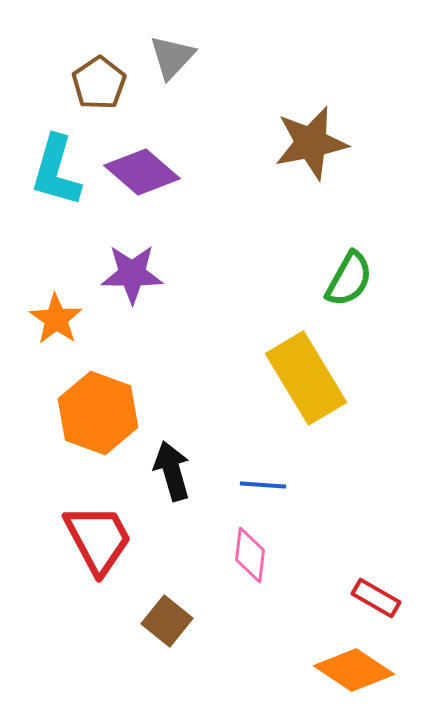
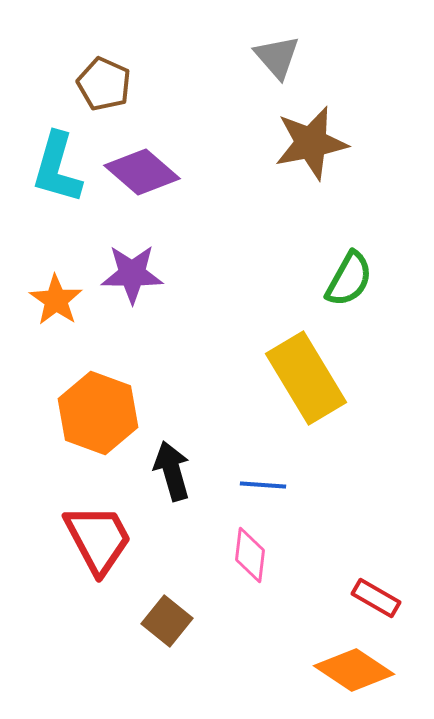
gray triangle: moved 105 px right; rotated 24 degrees counterclockwise
brown pentagon: moved 5 px right, 1 px down; rotated 14 degrees counterclockwise
cyan L-shape: moved 1 px right, 3 px up
orange star: moved 19 px up
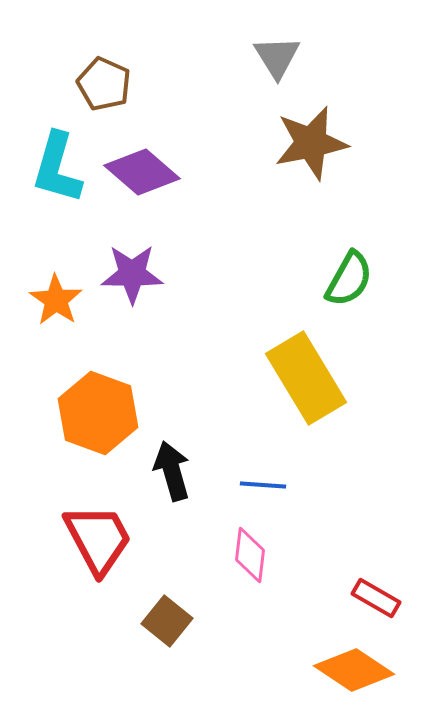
gray triangle: rotated 9 degrees clockwise
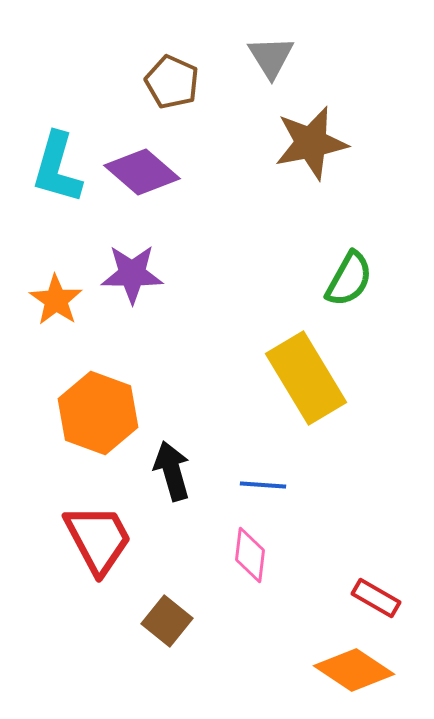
gray triangle: moved 6 px left
brown pentagon: moved 68 px right, 2 px up
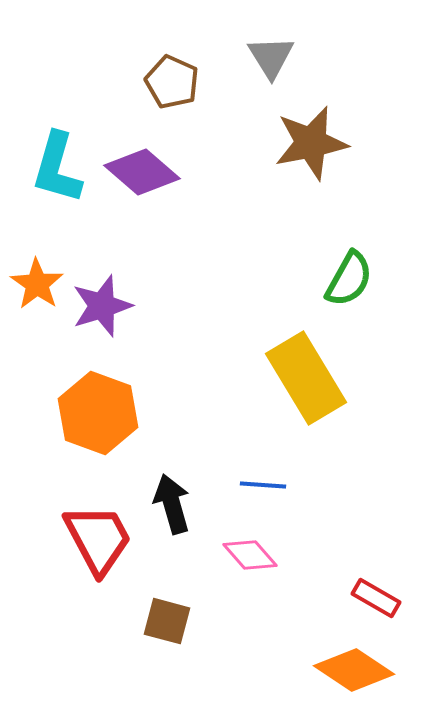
purple star: moved 30 px left, 32 px down; rotated 18 degrees counterclockwise
orange star: moved 19 px left, 16 px up
black arrow: moved 33 px down
pink diamond: rotated 48 degrees counterclockwise
brown square: rotated 24 degrees counterclockwise
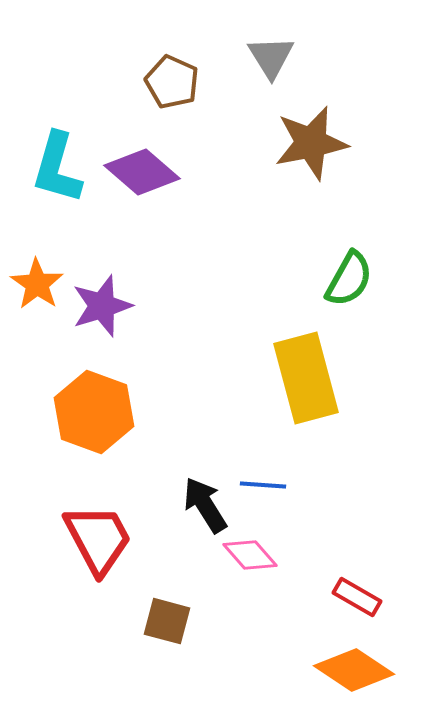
yellow rectangle: rotated 16 degrees clockwise
orange hexagon: moved 4 px left, 1 px up
black arrow: moved 33 px right, 1 px down; rotated 16 degrees counterclockwise
red rectangle: moved 19 px left, 1 px up
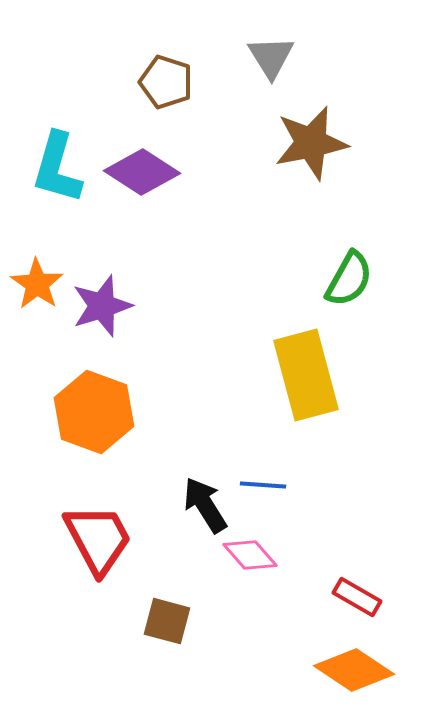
brown pentagon: moved 6 px left; rotated 6 degrees counterclockwise
purple diamond: rotated 8 degrees counterclockwise
yellow rectangle: moved 3 px up
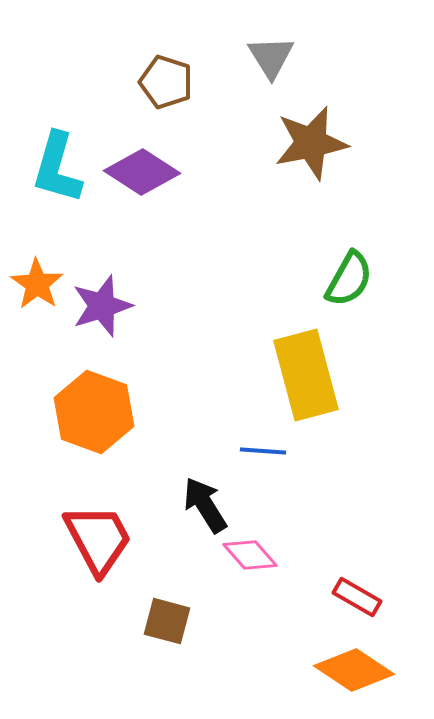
blue line: moved 34 px up
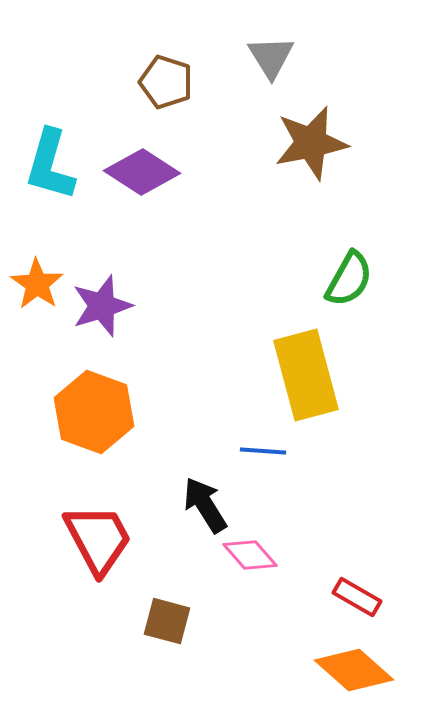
cyan L-shape: moved 7 px left, 3 px up
orange diamond: rotated 8 degrees clockwise
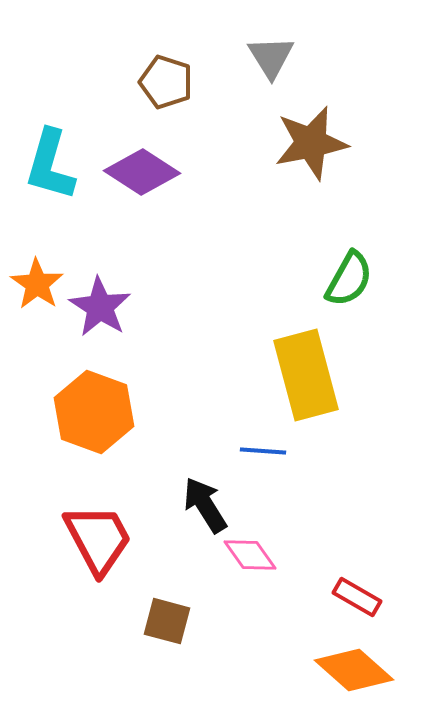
purple star: moved 2 px left, 1 px down; rotated 22 degrees counterclockwise
pink diamond: rotated 6 degrees clockwise
